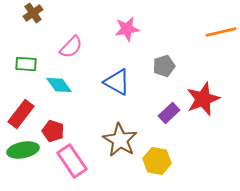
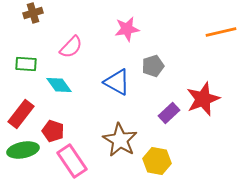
brown cross: rotated 18 degrees clockwise
gray pentagon: moved 11 px left
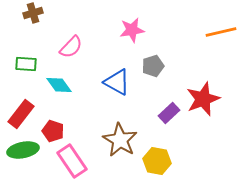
pink star: moved 5 px right, 1 px down
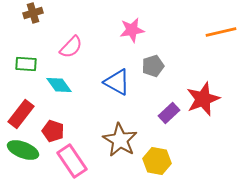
green ellipse: rotated 32 degrees clockwise
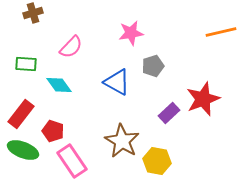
pink star: moved 1 px left, 3 px down
brown star: moved 2 px right, 1 px down
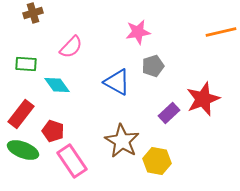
pink star: moved 7 px right, 1 px up
cyan diamond: moved 2 px left
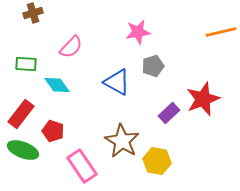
pink rectangle: moved 10 px right, 5 px down
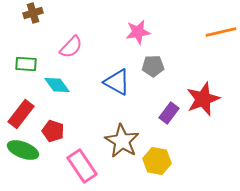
gray pentagon: rotated 15 degrees clockwise
purple rectangle: rotated 10 degrees counterclockwise
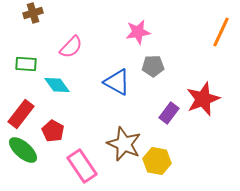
orange line: rotated 52 degrees counterclockwise
red pentagon: rotated 10 degrees clockwise
brown star: moved 2 px right, 3 px down; rotated 8 degrees counterclockwise
green ellipse: rotated 20 degrees clockwise
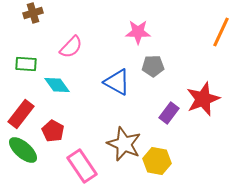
pink star: rotated 10 degrees clockwise
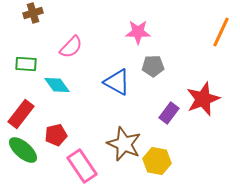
red pentagon: moved 3 px right, 4 px down; rotated 30 degrees clockwise
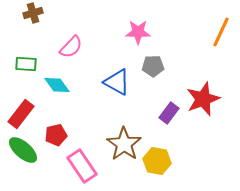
brown star: rotated 12 degrees clockwise
